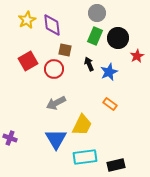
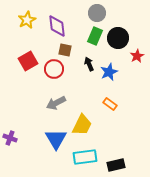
purple diamond: moved 5 px right, 1 px down
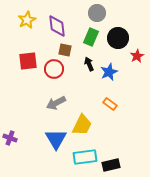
green rectangle: moved 4 px left, 1 px down
red square: rotated 24 degrees clockwise
black rectangle: moved 5 px left
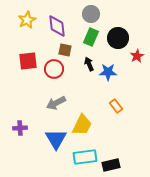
gray circle: moved 6 px left, 1 px down
blue star: moved 1 px left; rotated 24 degrees clockwise
orange rectangle: moved 6 px right, 2 px down; rotated 16 degrees clockwise
purple cross: moved 10 px right, 10 px up; rotated 24 degrees counterclockwise
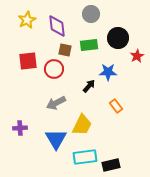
green rectangle: moved 2 px left, 8 px down; rotated 60 degrees clockwise
black arrow: moved 22 px down; rotated 64 degrees clockwise
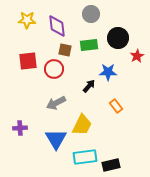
yellow star: rotated 30 degrees clockwise
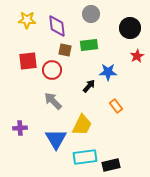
black circle: moved 12 px right, 10 px up
red circle: moved 2 px left, 1 px down
gray arrow: moved 3 px left, 2 px up; rotated 72 degrees clockwise
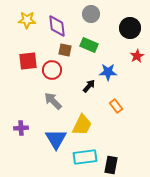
green rectangle: rotated 30 degrees clockwise
purple cross: moved 1 px right
black rectangle: rotated 66 degrees counterclockwise
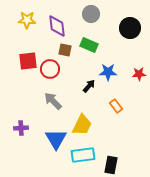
red star: moved 2 px right, 18 px down; rotated 24 degrees clockwise
red circle: moved 2 px left, 1 px up
cyan rectangle: moved 2 px left, 2 px up
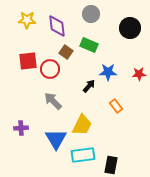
brown square: moved 1 px right, 2 px down; rotated 24 degrees clockwise
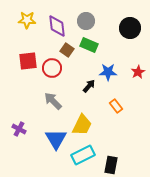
gray circle: moved 5 px left, 7 px down
brown square: moved 1 px right, 2 px up
red circle: moved 2 px right, 1 px up
red star: moved 1 px left, 2 px up; rotated 24 degrees counterclockwise
purple cross: moved 2 px left, 1 px down; rotated 32 degrees clockwise
cyan rectangle: rotated 20 degrees counterclockwise
